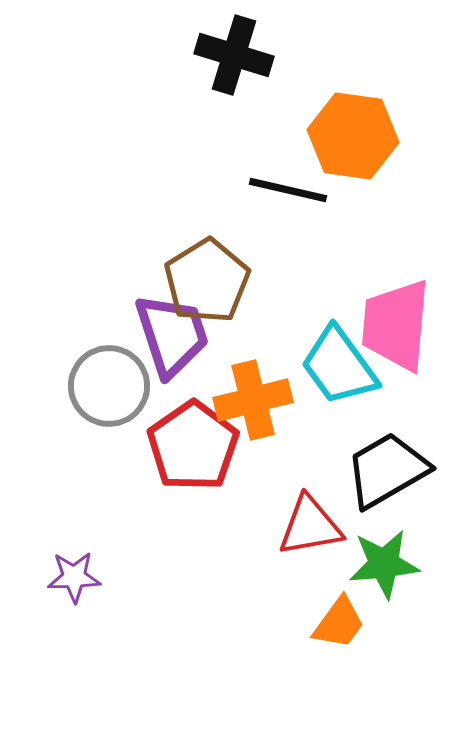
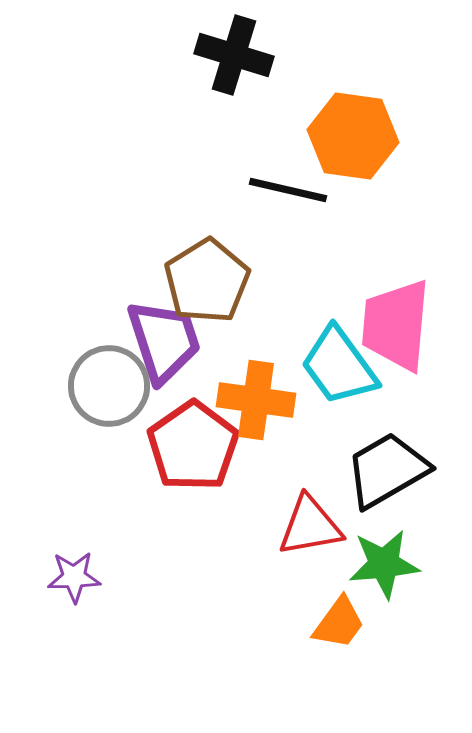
purple trapezoid: moved 8 px left, 6 px down
orange cross: moved 3 px right; rotated 22 degrees clockwise
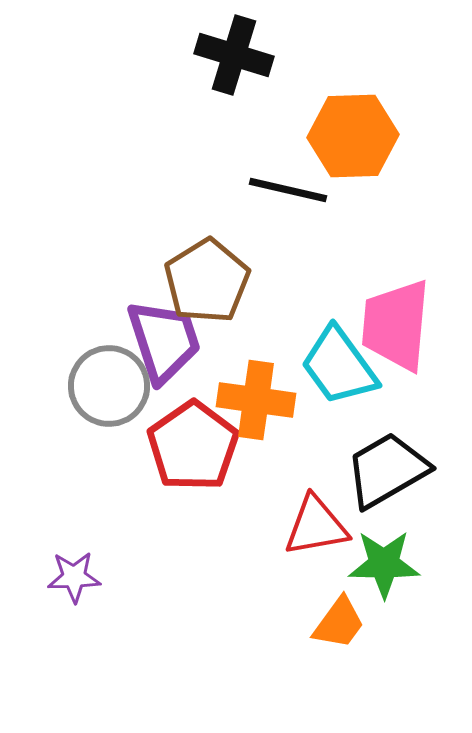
orange hexagon: rotated 10 degrees counterclockwise
red triangle: moved 6 px right
green star: rotated 6 degrees clockwise
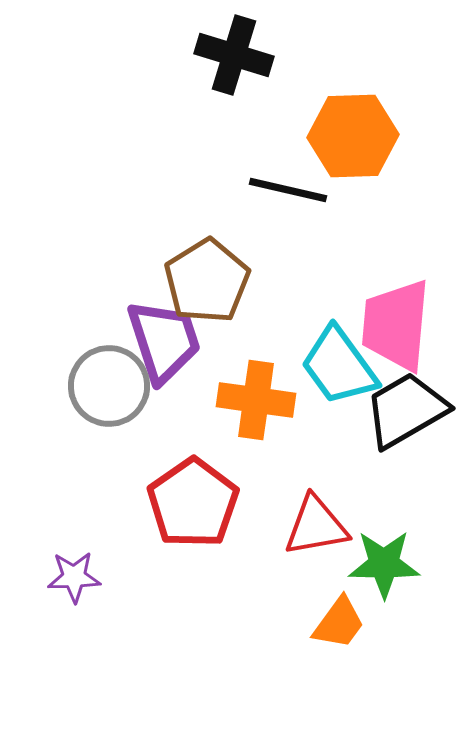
red pentagon: moved 57 px down
black trapezoid: moved 19 px right, 60 px up
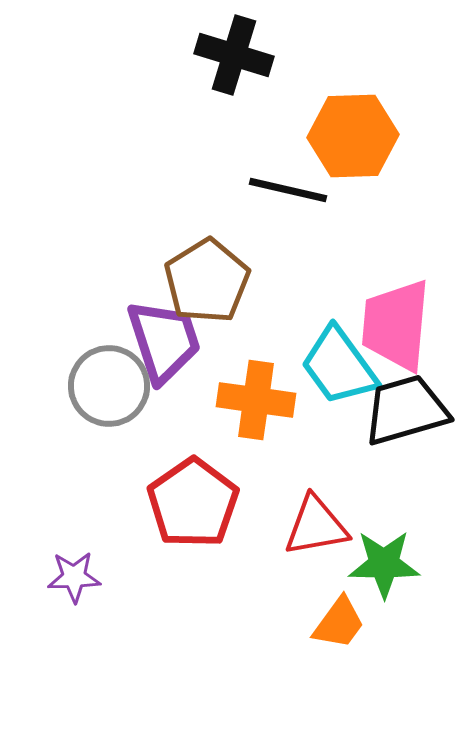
black trapezoid: rotated 14 degrees clockwise
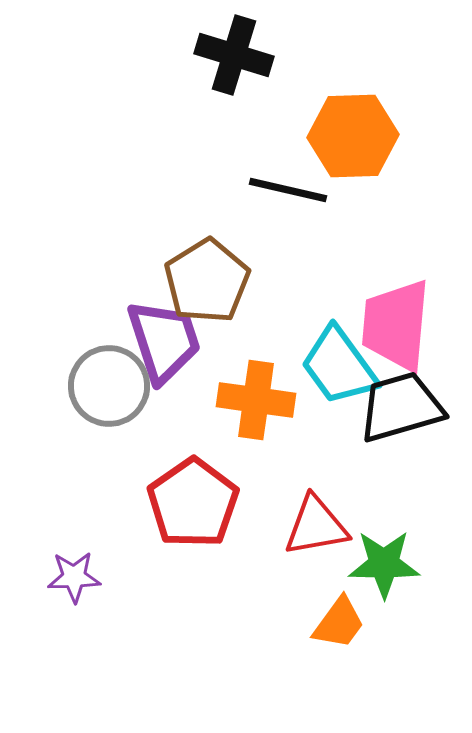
black trapezoid: moved 5 px left, 3 px up
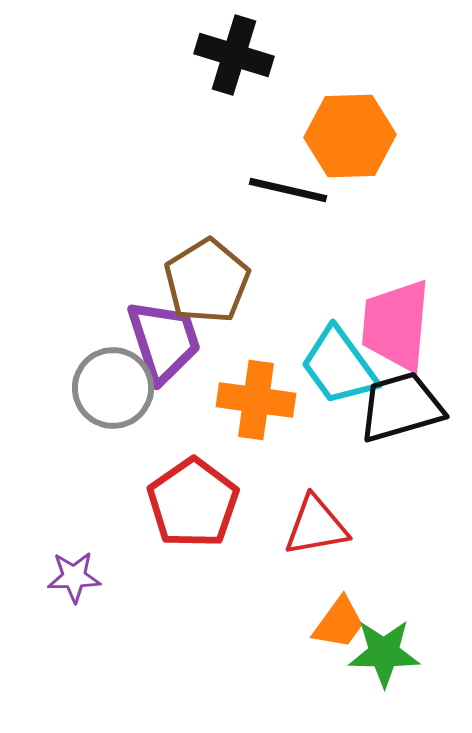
orange hexagon: moved 3 px left
gray circle: moved 4 px right, 2 px down
green star: moved 89 px down
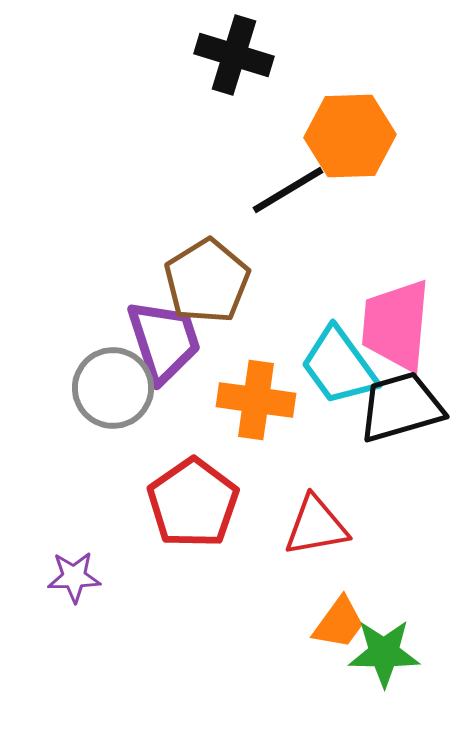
black line: rotated 44 degrees counterclockwise
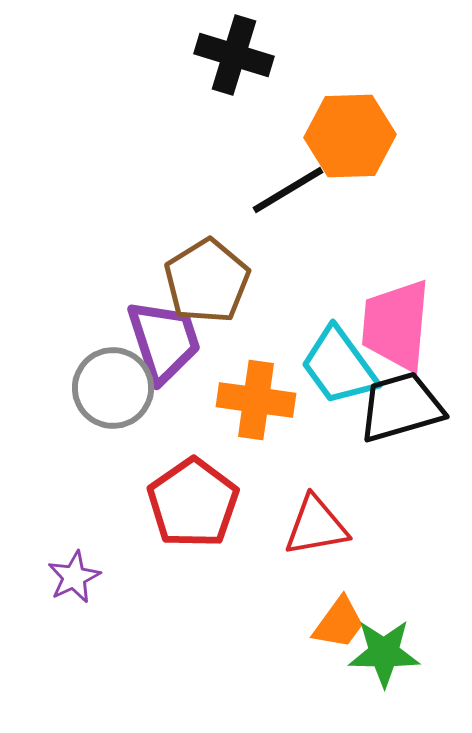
purple star: rotated 24 degrees counterclockwise
